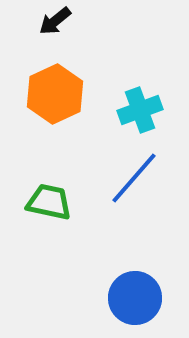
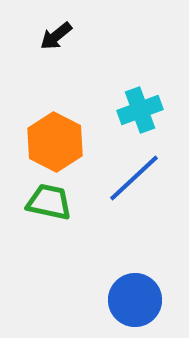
black arrow: moved 1 px right, 15 px down
orange hexagon: moved 48 px down; rotated 8 degrees counterclockwise
blue line: rotated 6 degrees clockwise
blue circle: moved 2 px down
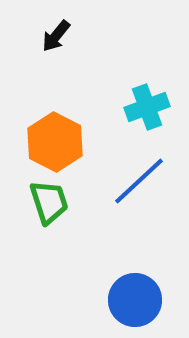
black arrow: rotated 12 degrees counterclockwise
cyan cross: moved 7 px right, 3 px up
blue line: moved 5 px right, 3 px down
green trapezoid: rotated 60 degrees clockwise
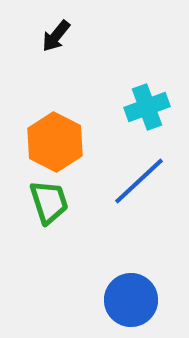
blue circle: moved 4 px left
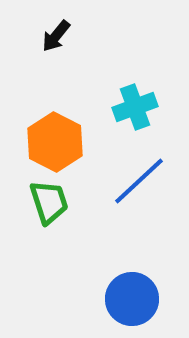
cyan cross: moved 12 px left
blue circle: moved 1 px right, 1 px up
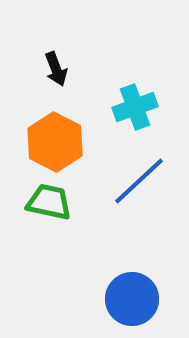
black arrow: moved 33 px down; rotated 60 degrees counterclockwise
green trapezoid: rotated 60 degrees counterclockwise
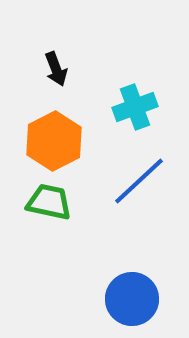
orange hexagon: moved 1 px left, 1 px up; rotated 6 degrees clockwise
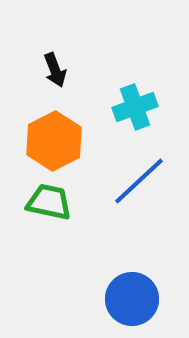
black arrow: moved 1 px left, 1 px down
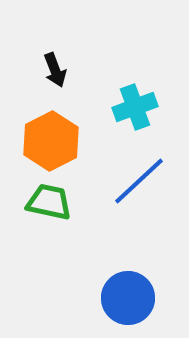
orange hexagon: moved 3 px left
blue circle: moved 4 px left, 1 px up
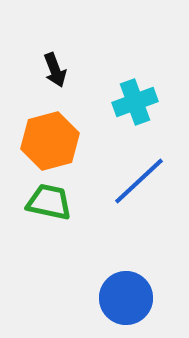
cyan cross: moved 5 px up
orange hexagon: moved 1 px left; rotated 12 degrees clockwise
blue circle: moved 2 px left
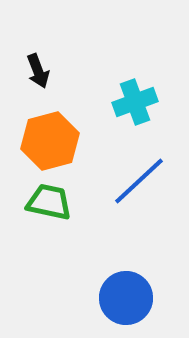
black arrow: moved 17 px left, 1 px down
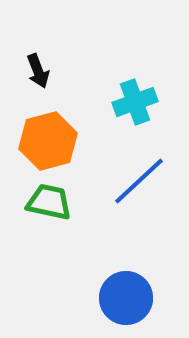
orange hexagon: moved 2 px left
